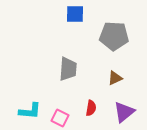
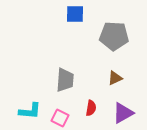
gray trapezoid: moved 3 px left, 11 px down
purple triangle: moved 1 px left, 1 px down; rotated 10 degrees clockwise
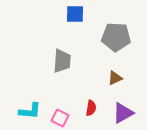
gray pentagon: moved 2 px right, 1 px down
gray trapezoid: moved 3 px left, 19 px up
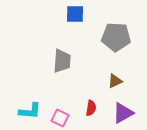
brown triangle: moved 3 px down
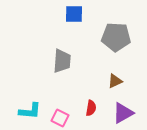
blue square: moved 1 px left
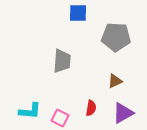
blue square: moved 4 px right, 1 px up
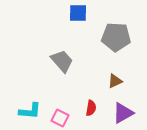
gray trapezoid: rotated 45 degrees counterclockwise
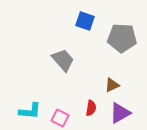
blue square: moved 7 px right, 8 px down; rotated 18 degrees clockwise
gray pentagon: moved 6 px right, 1 px down
gray trapezoid: moved 1 px right, 1 px up
brown triangle: moved 3 px left, 4 px down
purple triangle: moved 3 px left
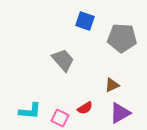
red semicircle: moved 6 px left; rotated 49 degrees clockwise
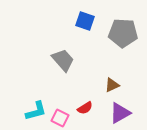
gray pentagon: moved 1 px right, 5 px up
cyan L-shape: moved 6 px right; rotated 20 degrees counterclockwise
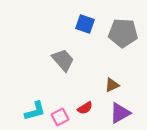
blue square: moved 3 px down
cyan L-shape: moved 1 px left
pink square: moved 1 px up; rotated 36 degrees clockwise
